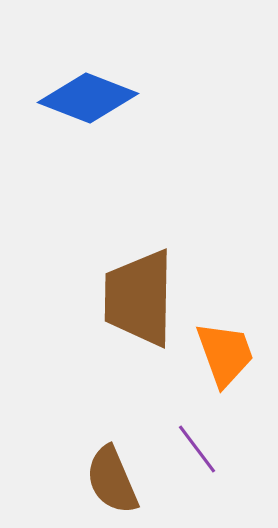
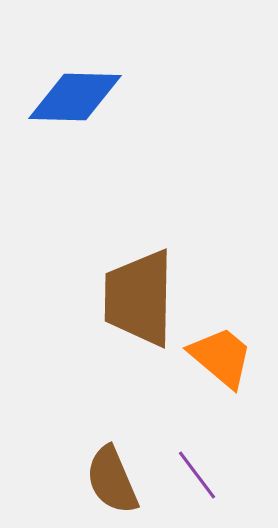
blue diamond: moved 13 px left, 1 px up; rotated 20 degrees counterclockwise
orange trapezoid: moved 4 px left, 3 px down; rotated 30 degrees counterclockwise
purple line: moved 26 px down
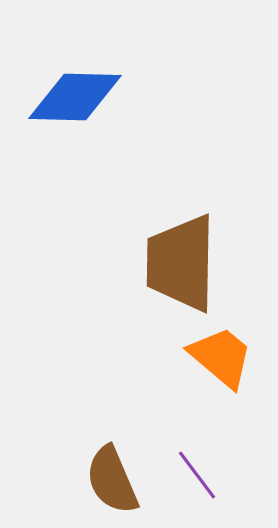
brown trapezoid: moved 42 px right, 35 px up
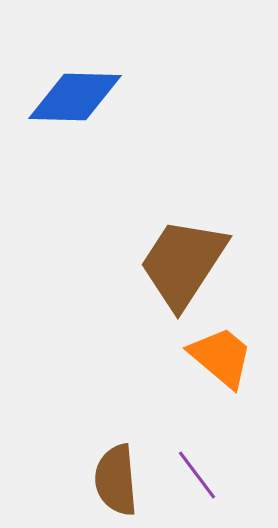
brown trapezoid: moved 2 px right; rotated 32 degrees clockwise
brown semicircle: moved 4 px right; rotated 18 degrees clockwise
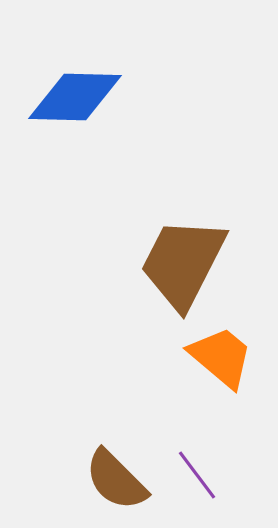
brown trapezoid: rotated 6 degrees counterclockwise
brown semicircle: rotated 40 degrees counterclockwise
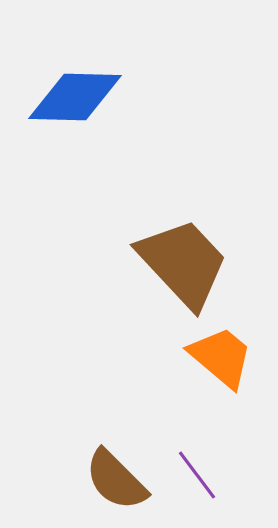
brown trapezoid: rotated 110 degrees clockwise
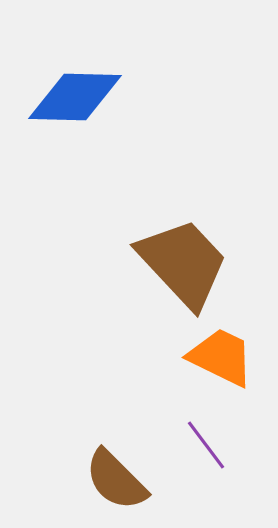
orange trapezoid: rotated 14 degrees counterclockwise
purple line: moved 9 px right, 30 px up
